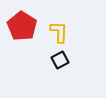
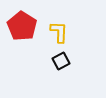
black square: moved 1 px right, 1 px down
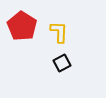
black square: moved 1 px right, 2 px down
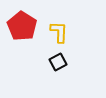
black square: moved 4 px left, 1 px up
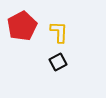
red pentagon: rotated 12 degrees clockwise
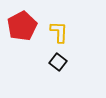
black square: rotated 24 degrees counterclockwise
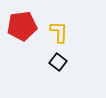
red pentagon: rotated 20 degrees clockwise
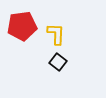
yellow L-shape: moved 3 px left, 2 px down
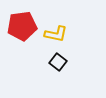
yellow L-shape: rotated 100 degrees clockwise
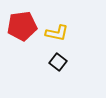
yellow L-shape: moved 1 px right, 1 px up
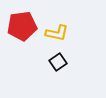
black square: rotated 18 degrees clockwise
